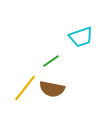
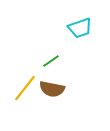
cyan trapezoid: moved 1 px left, 9 px up
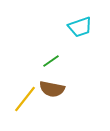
cyan trapezoid: moved 1 px up
yellow line: moved 11 px down
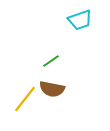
cyan trapezoid: moved 7 px up
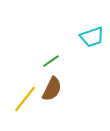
cyan trapezoid: moved 12 px right, 17 px down
brown semicircle: rotated 75 degrees counterclockwise
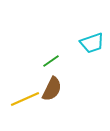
cyan trapezoid: moved 6 px down
yellow line: rotated 28 degrees clockwise
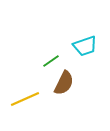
cyan trapezoid: moved 7 px left, 3 px down
brown semicircle: moved 12 px right, 6 px up
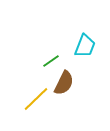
cyan trapezoid: rotated 50 degrees counterclockwise
yellow line: moved 11 px right; rotated 20 degrees counterclockwise
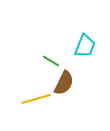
green line: rotated 66 degrees clockwise
yellow line: rotated 28 degrees clockwise
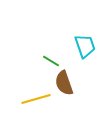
cyan trapezoid: rotated 40 degrees counterclockwise
brown semicircle: rotated 135 degrees clockwise
